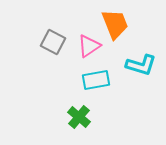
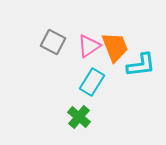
orange trapezoid: moved 23 px down
cyan L-shape: rotated 24 degrees counterclockwise
cyan rectangle: moved 4 px left, 2 px down; rotated 48 degrees counterclockwise
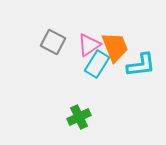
pink triangle: moved 1 px up
cyan rectangle: moved 5 px right, 18 px up
green cross: rotated 25 degrees clockwise
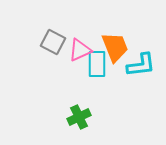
pink triangle: moved 9 px left, 5 px down; rotated 10 degrees clockwise
cyan rectangle: rotated 32 degrees counterclockwise
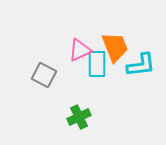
gray square: moved 9 px left, 33 px down
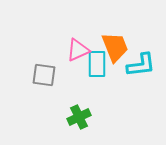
pink triangle: moved 2 px left
gray square: rotated 20 degrees counterclockwise
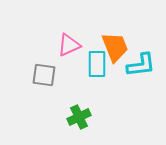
pink triangle: moved 9 px left, 5 px up
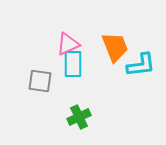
pink triangle: moved 1 px left, 1 px up
cyan rectangle: moved 24 px left
gray square: moved 4 px left, 6 px down
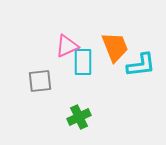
pink triangle: moved 1 px left, 2 px down
cyan rectangle: moved 10 px right, 2 px up
gray square: rotated 15 degrees counterclockwise
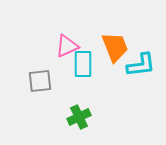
cyan rectangle: moved 2 px down
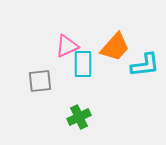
orange trapezoid: rotated 64 degrees clockwise
cyan L-shape: moved 4 px right
